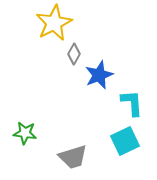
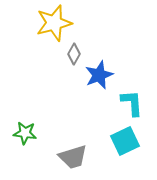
yellow star: rotated 12 degrees clockwise
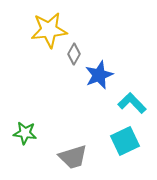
yellow star: moved 5 px left, 7 px down; rotated 9 degrees clockwise
cyan L-shape: rotated 40 degrees counterclockwise
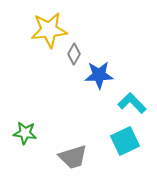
blue star: rotated 20 degrees clockwise
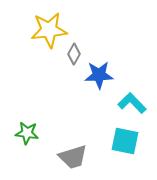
green star: moved 2 px right
cyan square: rotated 36 degrees clockwise
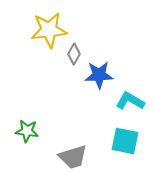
cyan L-shape: moved 2 px left, 2 px up; rotated 16 degrees counterclockwise
green star: moved 2 px up
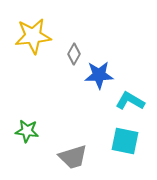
yellow star: moved 16 px left, 6 px down
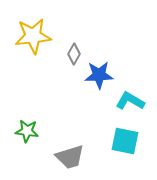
gray trapezoid: moved 3 px left
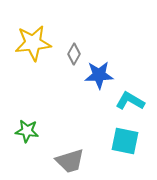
yellow star: moved 7 px down
gray trapezoid: moved 4 px down
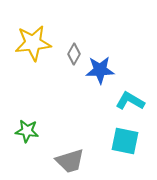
blue star: moved 1 px right, 5 px up
